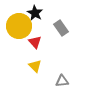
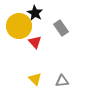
yellow triangle: moved 13 px down
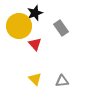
black star: rotated 21 degrees clockwise
red triangle: moved 2 px down
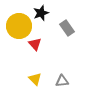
black star: moved 6 px right
gray rectangle: moved 6 px right
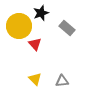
gray rectangle: rotated 14 degrees counterclockwise
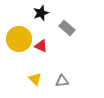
yellow circle: moved 13 px down
red triangle: moved 6 px right, 2 px down; rotated 24 degrees counterclockwise
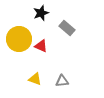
yellow triangle: rotated 24 degrees counterclockwise
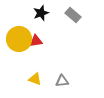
gray rectangle: moved 6 px right, 13 px up
red triangle: moved 5 px left, 5 px up; rotated 32 degrees counterclockwise
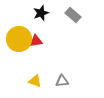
yellow triangle: moved 2 px down
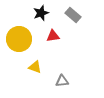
red triangle: moved 17 px right, 5 px up
yellow triangle: moved 14 px up
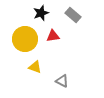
yellow circle: moved 6 px right
gray triangle: rotated 32 degrees clockwise
